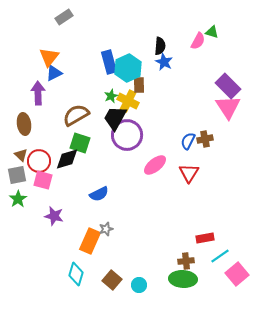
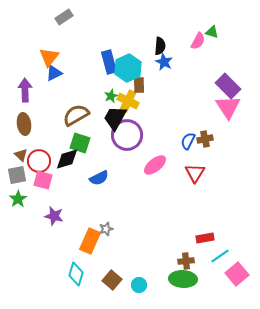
purple arrow at (38, 93): moved 13 px left, 3 px up
red triangle at (189, 173): moved 6 px right
blue semicircle at (99, 194): moved 16 px up
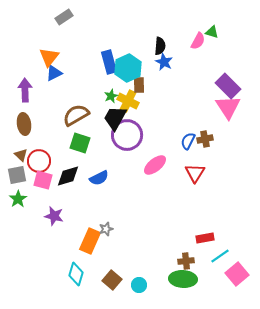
black diamond at (67, 159): moved 1 px right, 17 px down
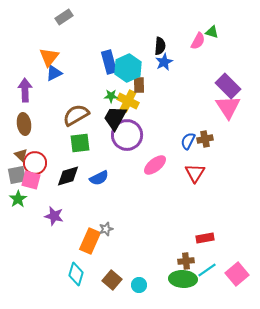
blue star at (164, 62): rotated 18 degrees clockwise
green star at (111, 96): rotated 24 degrees clockwise
green square at (80, 143): rotated 25 degrees counterclockwise
red circle at (39, 161): moved 4 px left, 2 px down
pink square at (43, 180): moved 12 px left
cyan line at (220, 256): moved 13 px left, 14 px down
